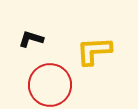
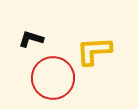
red circle: moved 3 px right, 7 px up
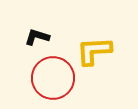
black L-shape: moved 6 px right, 2 px up
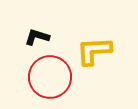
red circle: moved 3 px left, 1 px up
